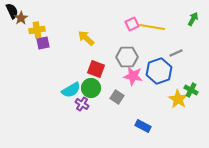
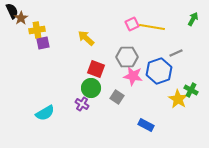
cyan semicircle: moved 26 px left, 23 px down
blue rectangle: moved 3 px right, 1 px up
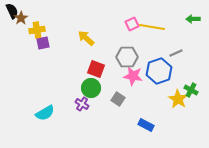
green arrow: rotated 120 degrees counterclockwise
gray square: moved 1 px right, 2 px down
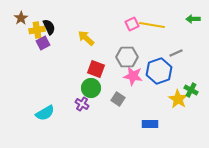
black semicircle: moved 37 px right, 16 px down
yellow line: moved 2 px up
purple square: rotated 16 degrees counterclockwise
blue rectangle: moved 4 px right, 1 px up; rotated 28 degrees counterclockwise
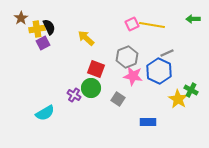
yellow cross: moved 1 px up
gray line: moved 9 px left
gray hexagon: rotated 20 degrees counterclockwise
blue hexagon: rotated 15 degrees counterclockwise
purple cross: moved 8 px left, 9 px up
blue rectangle: moved 2 px left, 2 px up
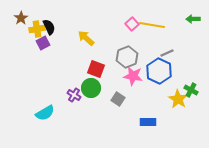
pink square: rotated 16 degrees counterclockwise
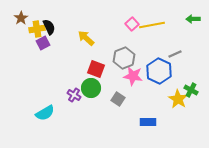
yellow line: rotated 20 degrees counterclockwise
gray line: moved 8 px right, 1 px down
gray hexagon: moved 3 px left, 1 px down
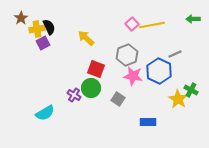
gray hexagon: moved 3 px right, 3 px up
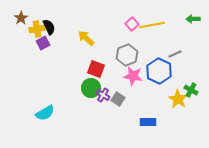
purple cross: moved 29 px right
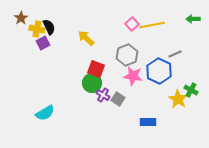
yellow cross: rotated 21 degrees clockwise
green circle: moved 1 px right, 5 px up
